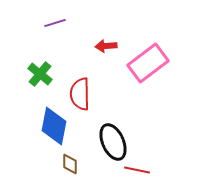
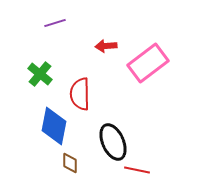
brown diamond: moved 1 px up
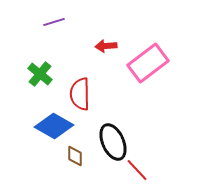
purple line: moved 1 px left, 1 px up
blue diamond: rotated 72 degrees counterclockwise
brown diamond: moved 5 px right, 7 px up
red line: rotated 35 degrees clockwise
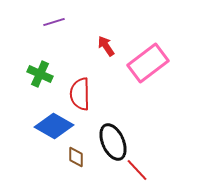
red arrow: rotated 60 degrees clockwise
green cross: rotated 15 degrees counterclockwise
brown diamond: moved 1 px right, 1 px down
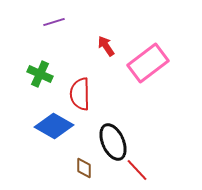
brown diamond: moved 8 px right, 11 px down
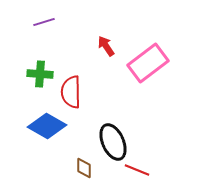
purple line: moved 10 px left
green cross: rotated 20 degrees counterclockwise
red semicircle: moved 9 px left, 2 px up
blue diamond: moved 7 px left
red line: rotated 25 degrees counterclockwise
